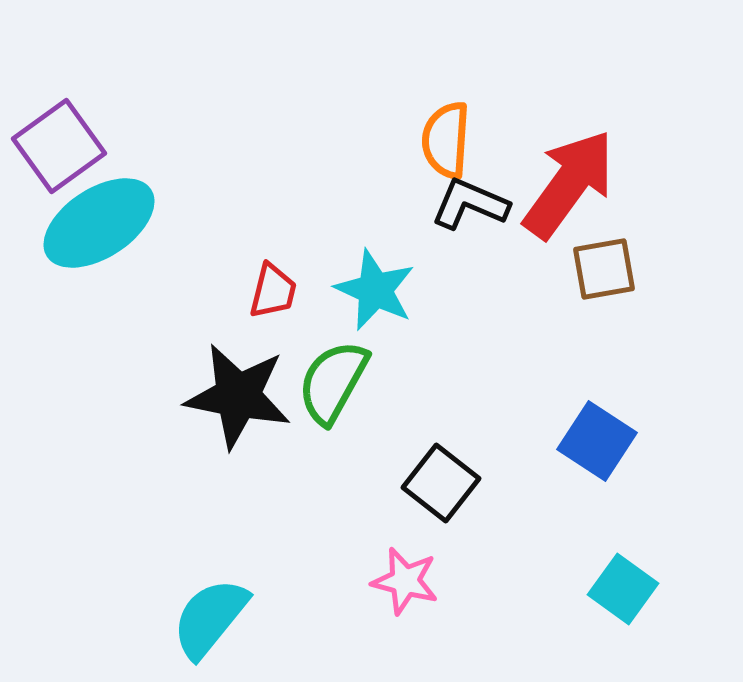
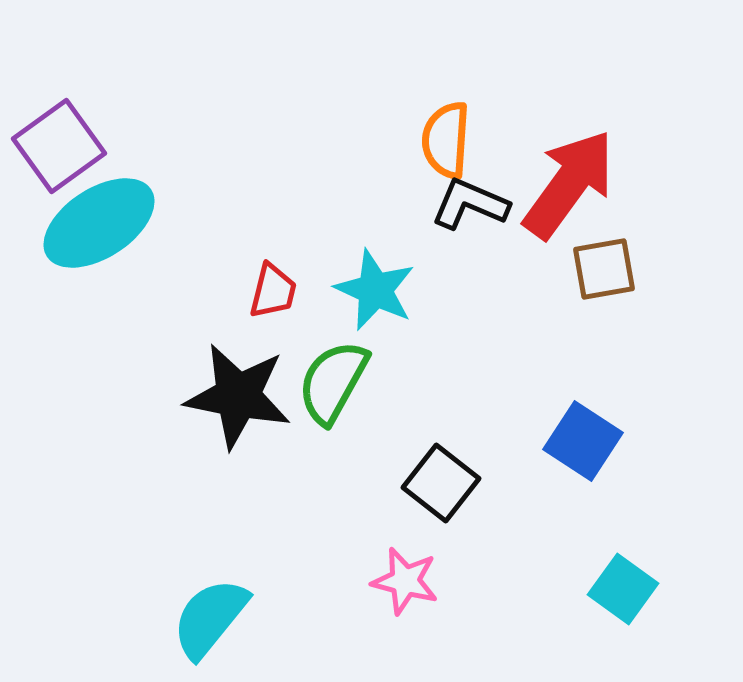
blue square: moved 14 px left
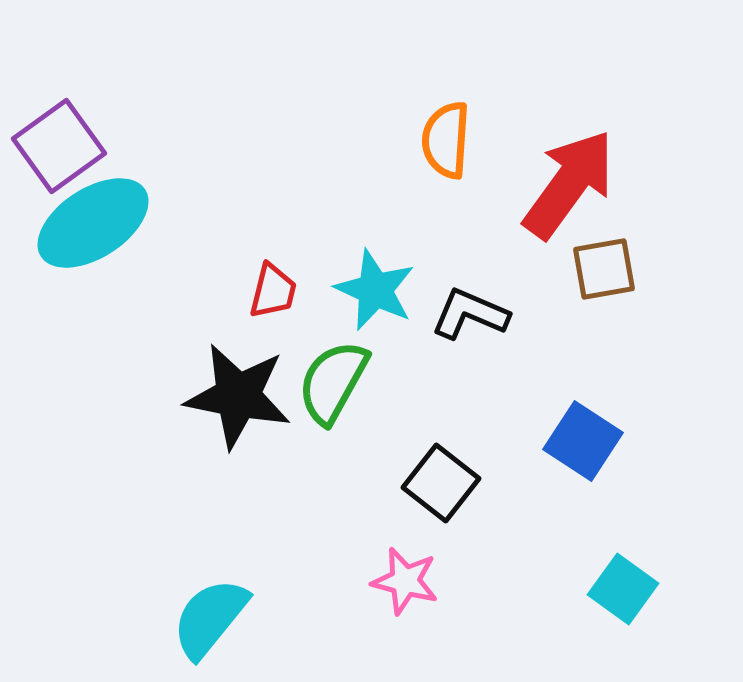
black L-shape: moved 110 px down
cyan ellipse: moved 6 px left
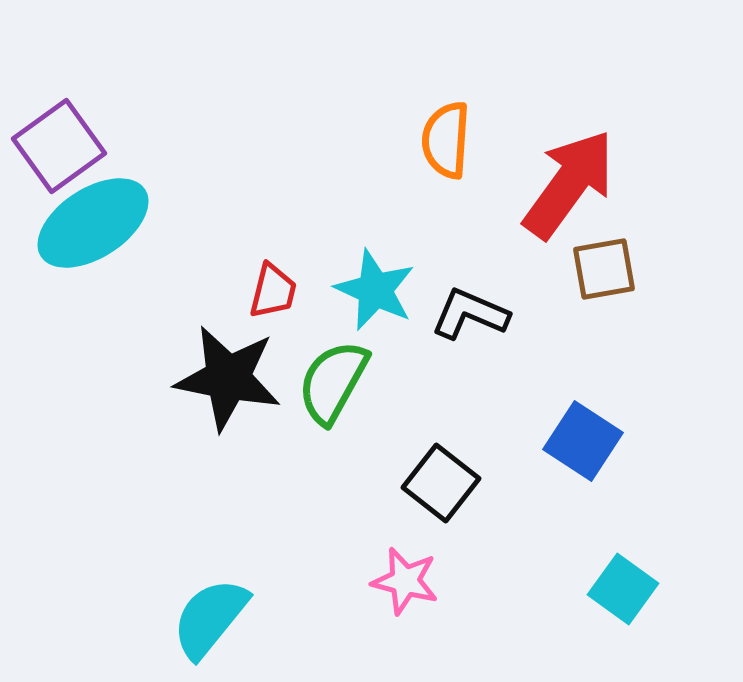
black star: moved 10 px left, 18 px up
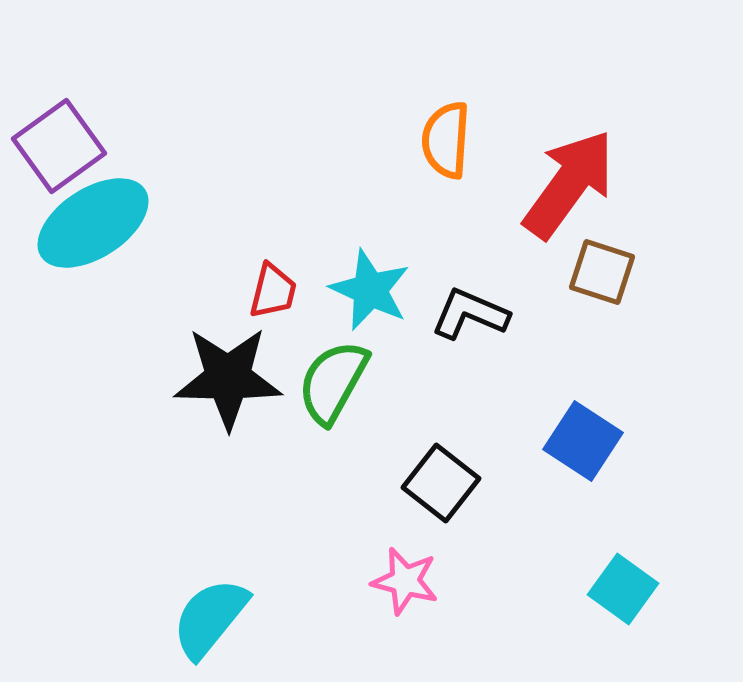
brown square: moved 2 px left, 3 px down; rotated 28 degrees clockwise
cyan star: moved 5 px left
black star: rotated 10 degrees counterclockwise
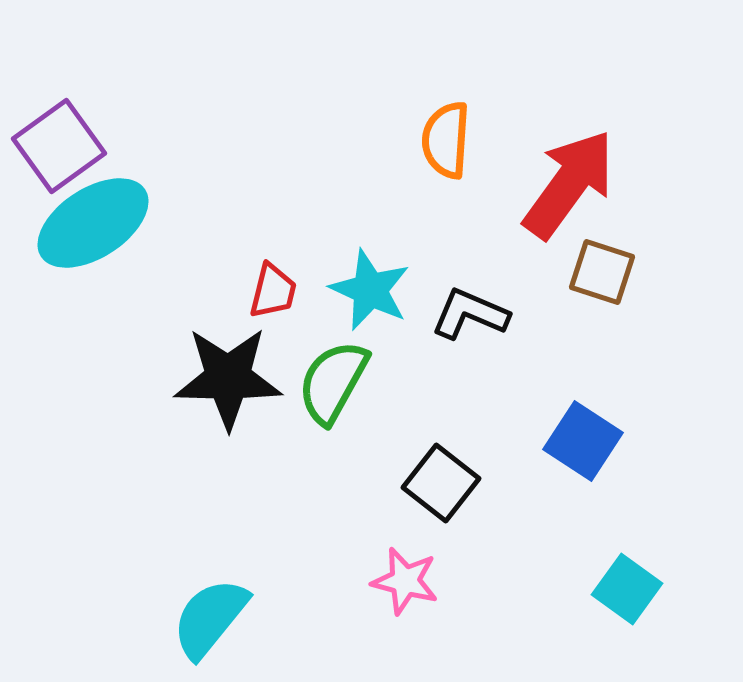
cyan square: moved 4 px right
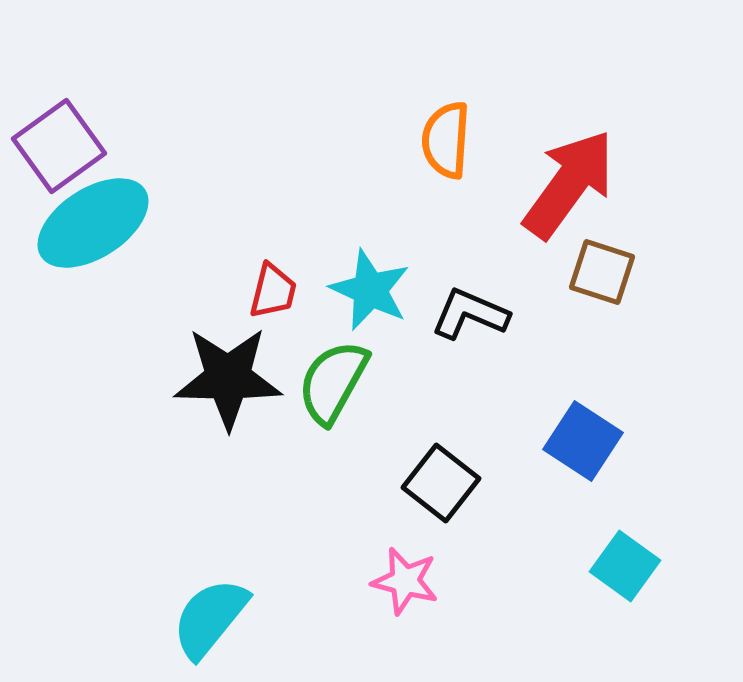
cyan square: moved 2 px left, 23 px up
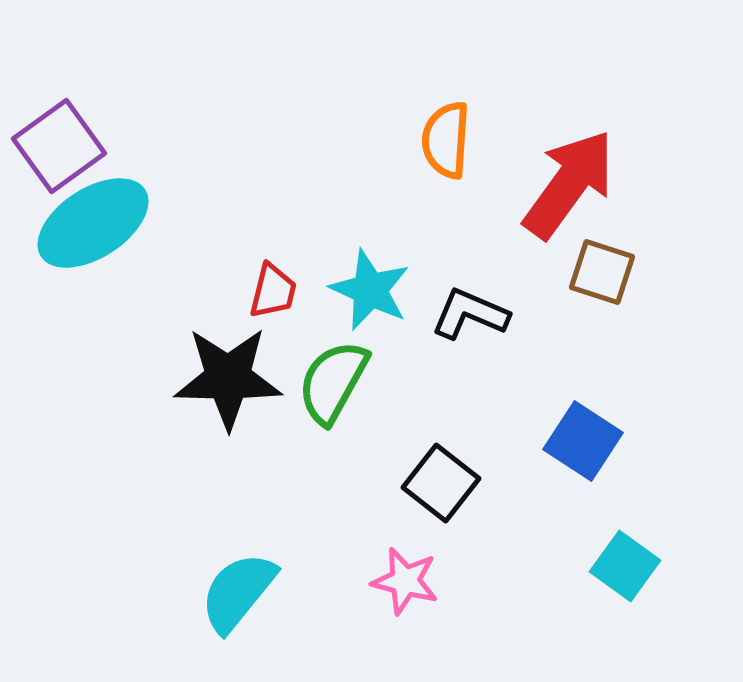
cyan semicircle: moved 28 px right, 26 px up
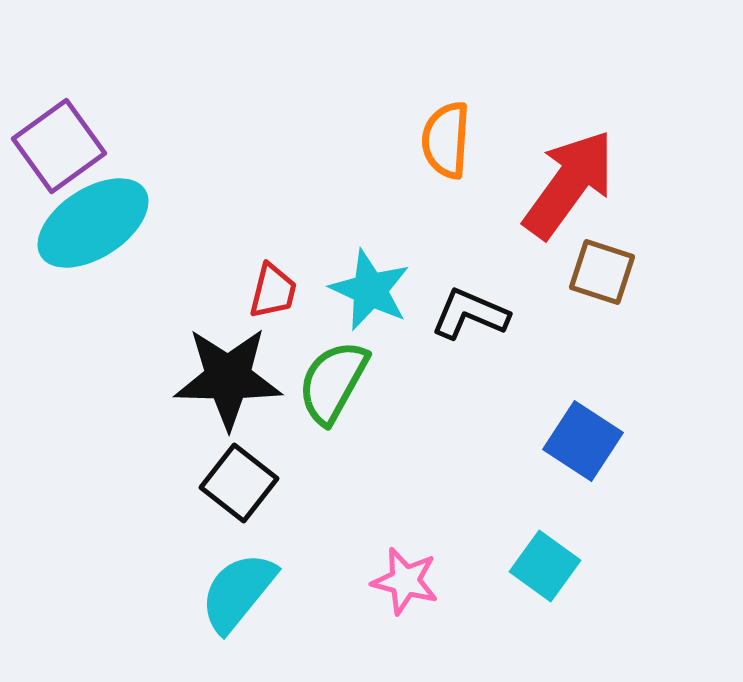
black square: moved 202 px left
cyan square: moved 80 px left
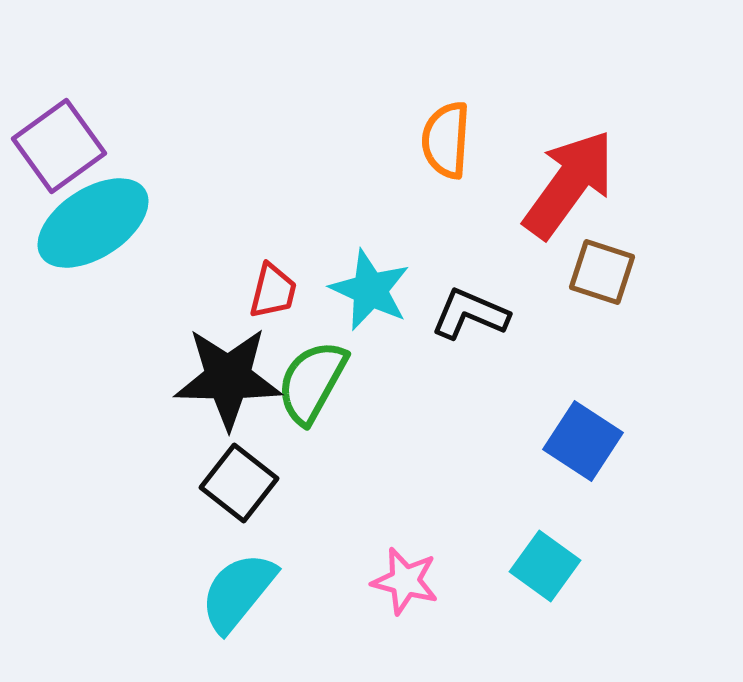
green semicircle: moved 21 px left
